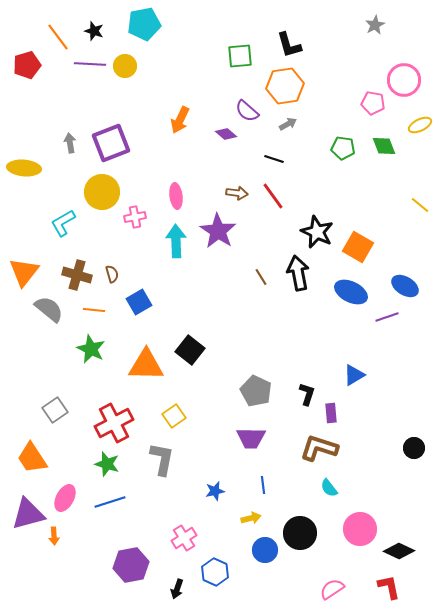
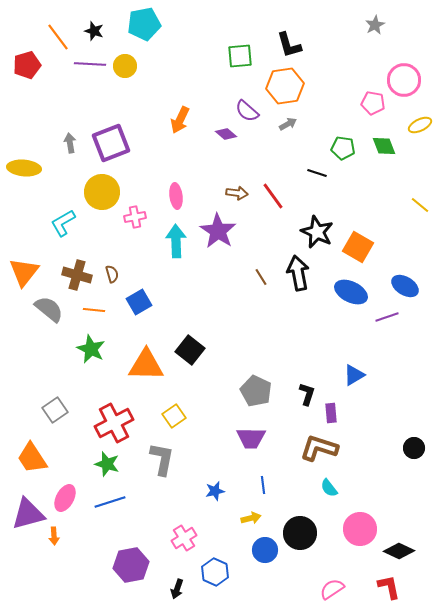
black line at (274, 159): moved 43 px right, 14 px down
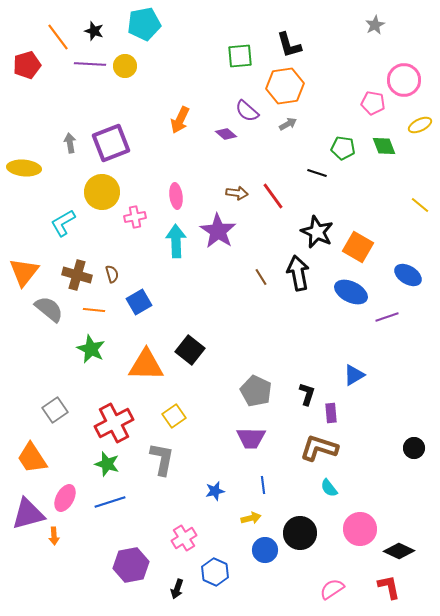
blue ellipse at (405, 286): moved 3 px right, 11 px up
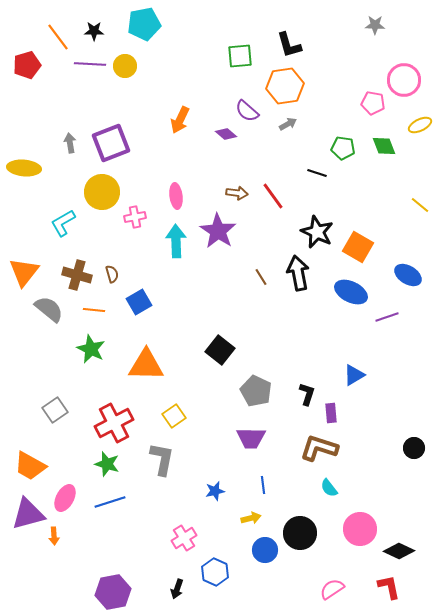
gray star at (375, 25): rotated 30 degrees clockwise
black star at (94, 31): rotated 18 degrees counterclockwise
black square at (190, 350): moved 30 px right
orange trapezoid at (32, 458): moved 2 px left, 8 px down; rotated 28 degrees counterclockwise
purple hexagon at (131, 565): moved 18 px left, 27 px down
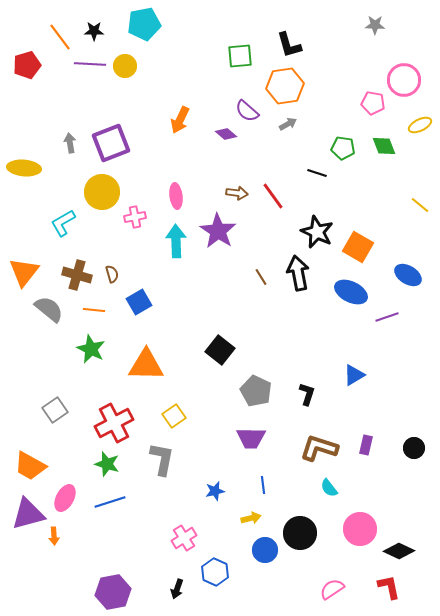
orange line at (58, 37): moved 2 px right
purple rectangle at (331, 413): moved 35 px right, 32 px down; rotated 18 degrees clockwise
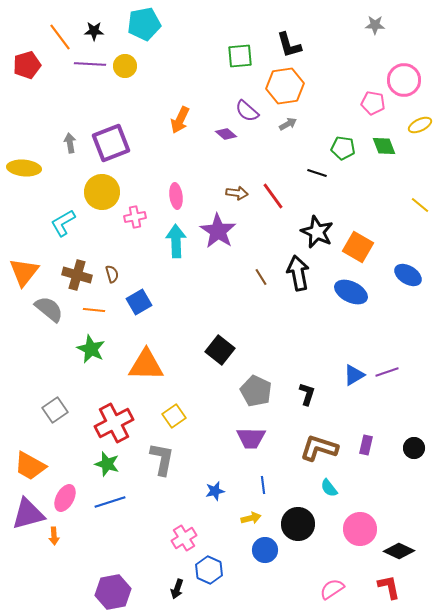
purple line at (387, 317): moved 55 px down
black circle at (300, 533): moved 2 px left, 9 px up
blue hexagon at (215, 572): moved 6 px left, 2 px up
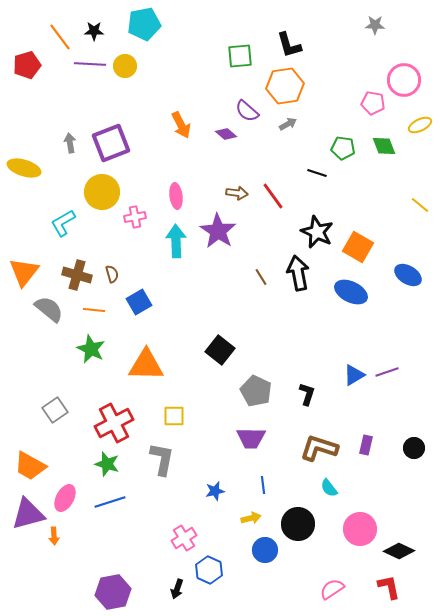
orange arrow at (180, 120): moved 1 px right, 5 px down; rotated 52 degrees counterclockwise
yellow ellipse at (24, 168): rotated 12 degrees clockwise
yellow square at (174, 416): rotated 35 degrees clockwise
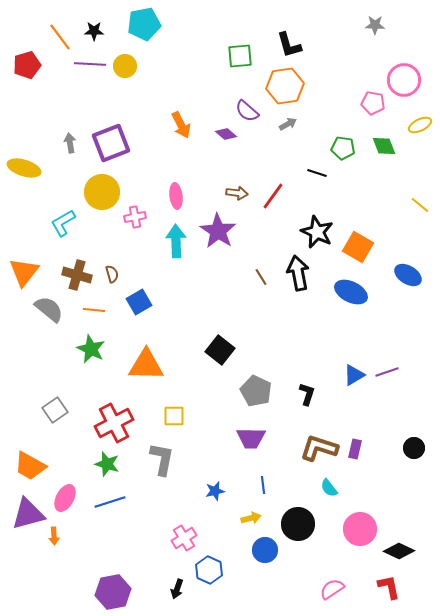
red line at (273, 196): rotated 72 degrees clockwise
purple rectangle at (366, 445): moved 11 px left, 4 px down
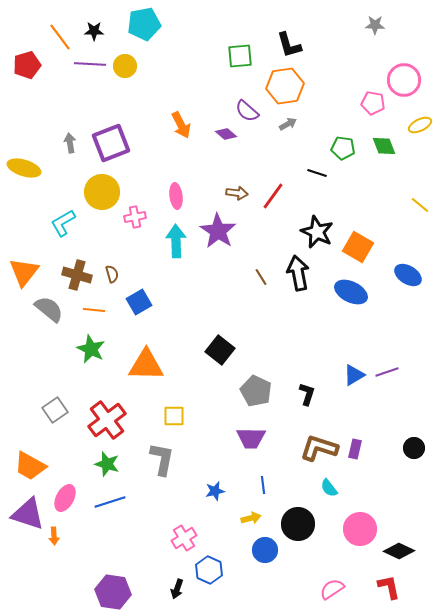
red cross at (114, 423): moved 7 px left, 3 px up; rotated 9 degrees counterclockwise
purple triangle at (28, 514): rotated 33 degrees clockwise
purple hexagon at (113, 592): rotated 20 degrees clockwise
